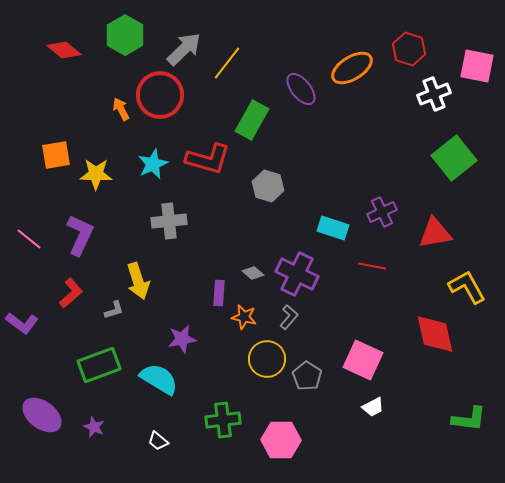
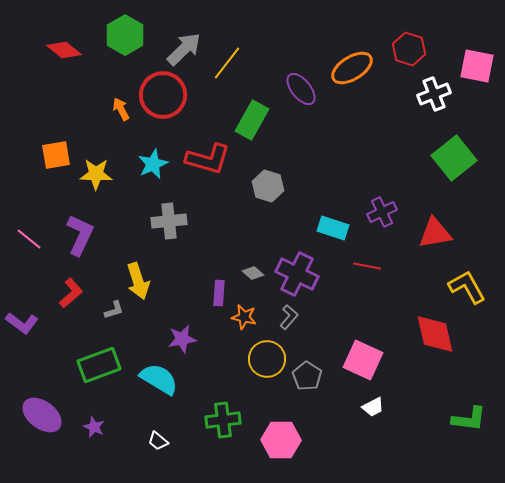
red circle at (160, 95): moved 3 px right
red line at (372, 266): moved 5 px left
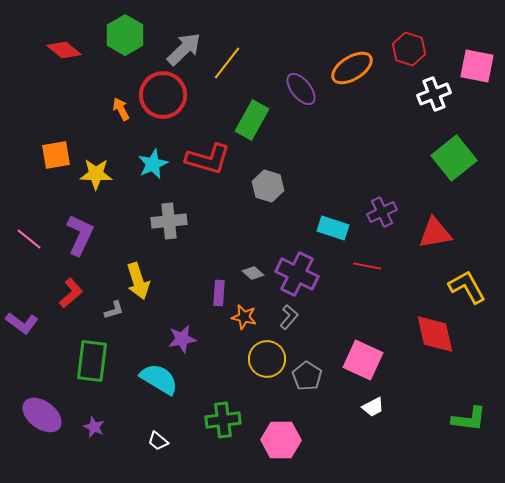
green rectangle at (99, 365): moved 7 px left, 4 px up; rotated 63 degrees counterclockwise
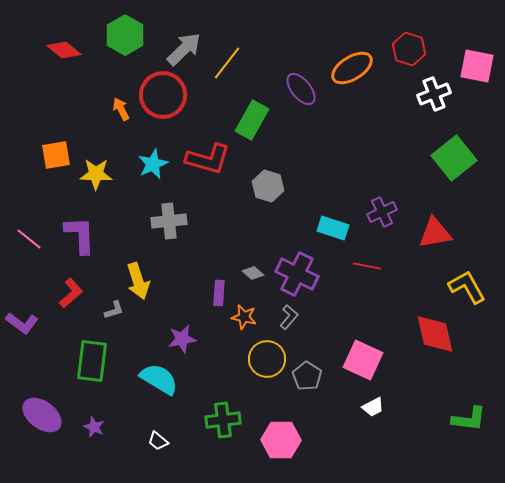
purple L-shape at (80, 235): rotated 27 degrees counterclockwise
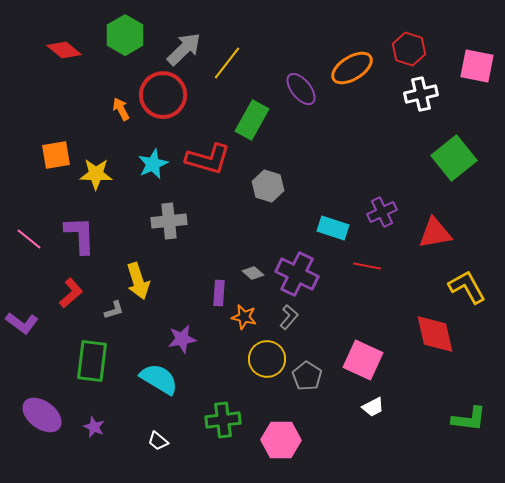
white cross at (434, 94): moved 13 px left; rotated 8 degrees clockwise
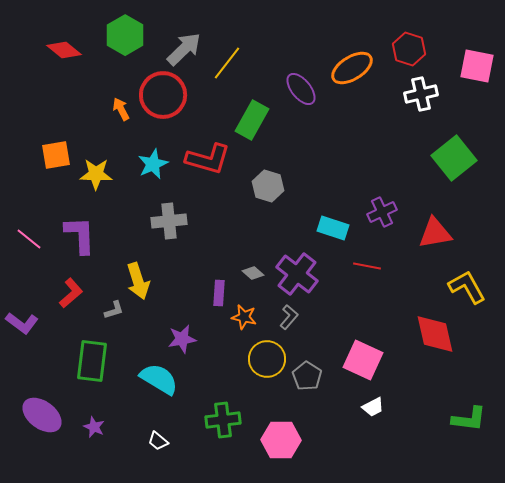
purple cross at (297, 274): rotated 12 degrees clockwise
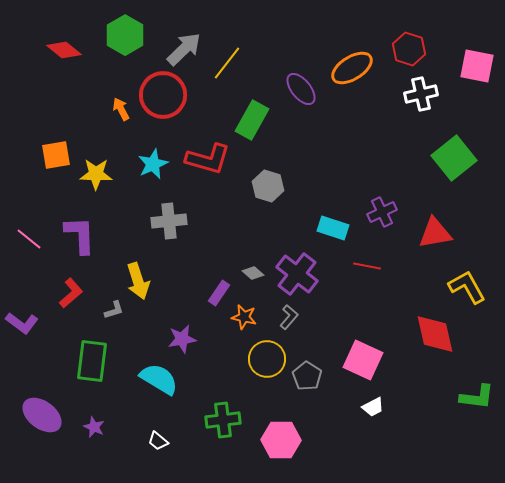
purple rectangle at (219, 293): rotated 30 degrees clockwise
green L-shape at (469, 419): moved 8 px right, 22 px up
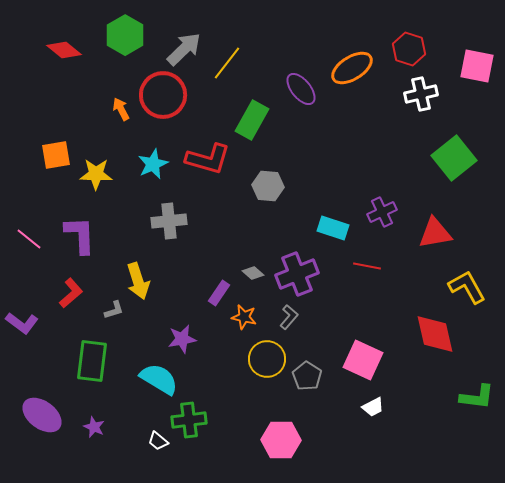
gray hexagon at (268, 186): rotated 12 degrees counterclockwise
purple cross at (297, 274): rotated 30 degrees clockwise
green cross at (223, 420): moved 34 px left
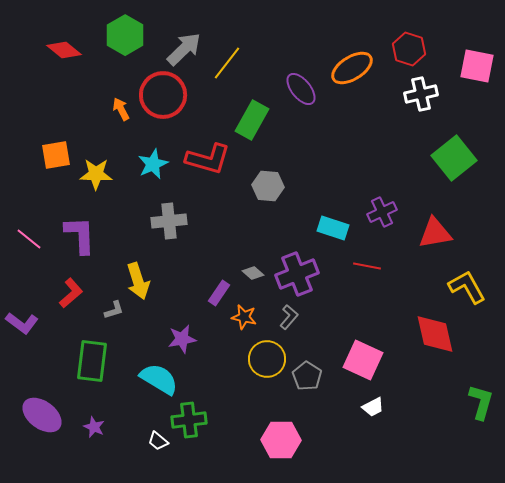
green L-shape at (477, 397): moved 4 px right, 5 px down; rotated 81 degrees counterclockwise
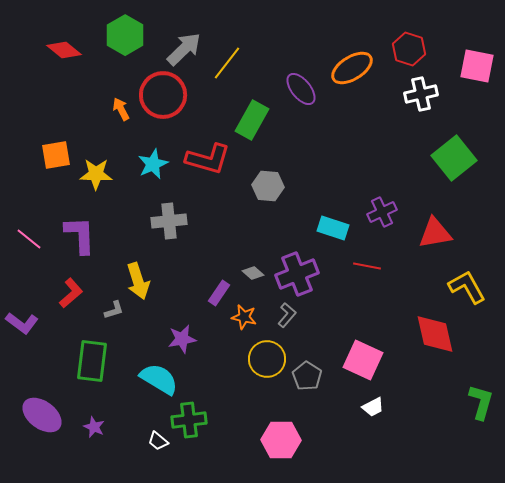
gray L-shape at (289, 317): moved 2 px left, 2 px up
